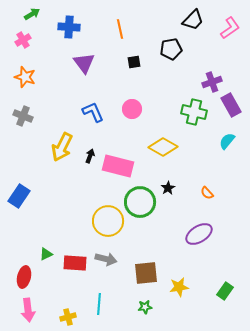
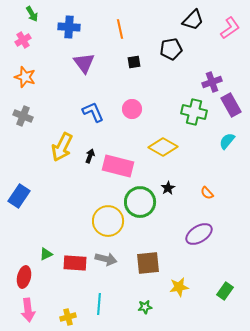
green arrow: rotated 91 degrees clockwise
brown square: moved 2 px right, 10 px up
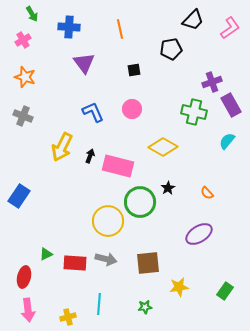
black square: moved 8 px down
